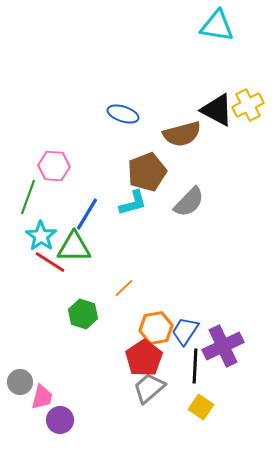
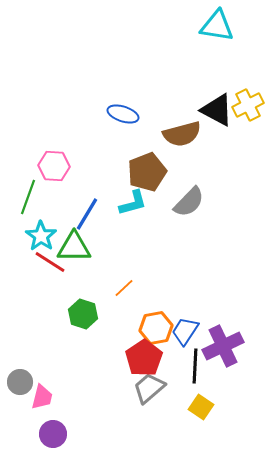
purple circle: moved 7 px left, 14 px down
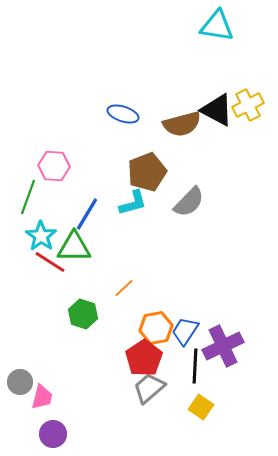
brown semicircle: moved 10 px up
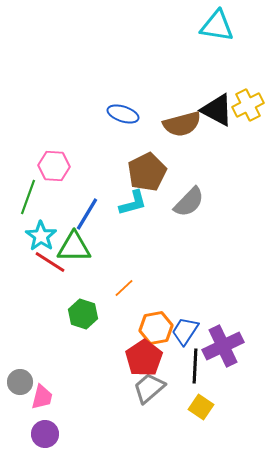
brown pentagon: rotated 6 degrees counterclockwise
purple circle: moved 8 px left
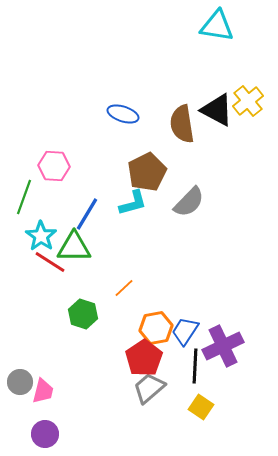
yellow cross: moved 4 px up; rotated 12 degrees counterclockwise
brown semicircle: rotated 96 degrees clockwise
green line: moved 4 px left
pink trapezoid: moved 1 px right, 6 px up
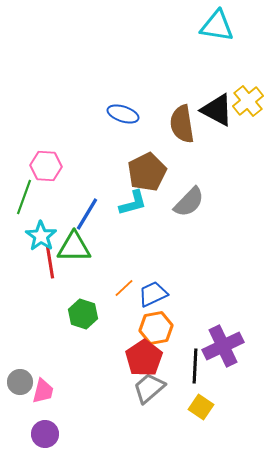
pink hexagon: moved 8 px left
red line: rotated 48 degrees clockwise
blue trapezoid: moved 32 px left, 37 px up; rotated 32 degrees clockwise
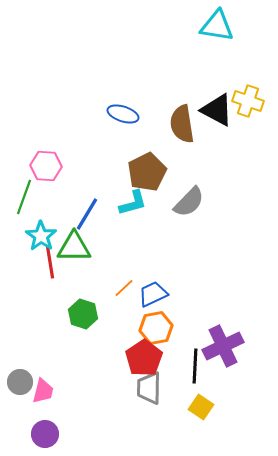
yellow cross: rotated 32 degrees counterclockwise
gray trapezoid: rotated 48 degrees counterclockwise
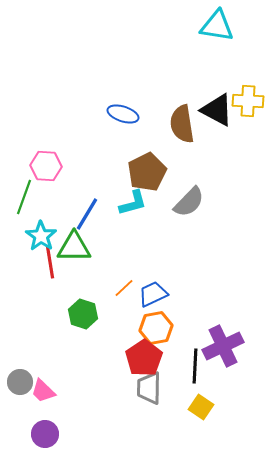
yellow cross: rotated 16 degrees counterclockwise
pink trapezoid: rotated 120 degrees clockwise
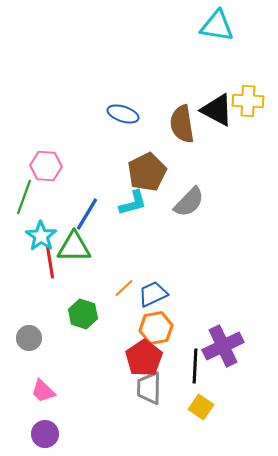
gray circle: moved 9 px right, 44 px up
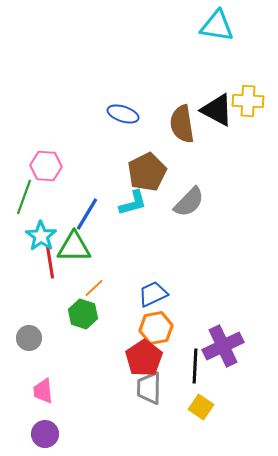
orange line: moved 30 px left
pink trapezoid: rotated 40 degrees clockwise
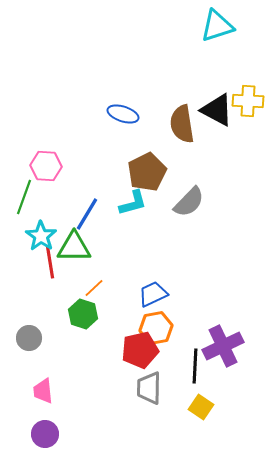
cyan triangle: rotated 27 degrees counterclockwise
red pentagon: moved 4 px left, 8 px up; rotated 21 degrees clockwise
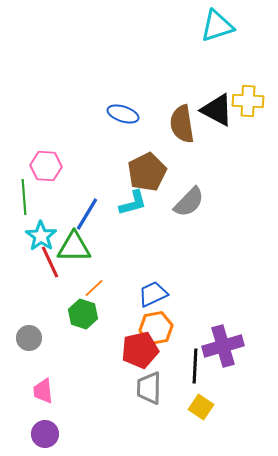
green line: rotated 24 degrees counterclockwise
red line: rotated 16 degrees counterclockwise
purple cross: rotated 9 degrees clockwise
